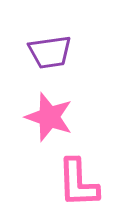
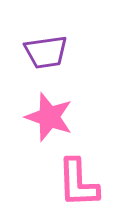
purple trapezoid: moved 4 px left
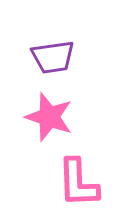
purple trapezoid: moved 7 px right, 5 px down
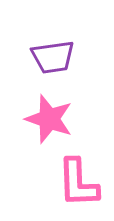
pink star: moved 2 px down
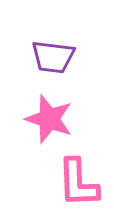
purple trapezoid: rotated 15 degrees clockwise
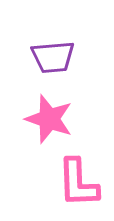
purple trapezoid: rotated 12 degrees counterclockwise
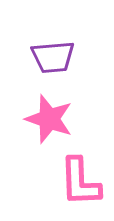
pink L-shape: moved 2 px right, 1 px up
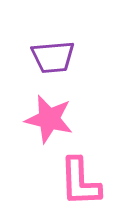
pink star: rotated 6 degrees counterclockwise
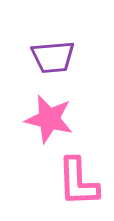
pink L-shape: moved 2 px left
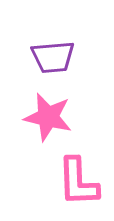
pink star: moved 1 px left, 2 px up
